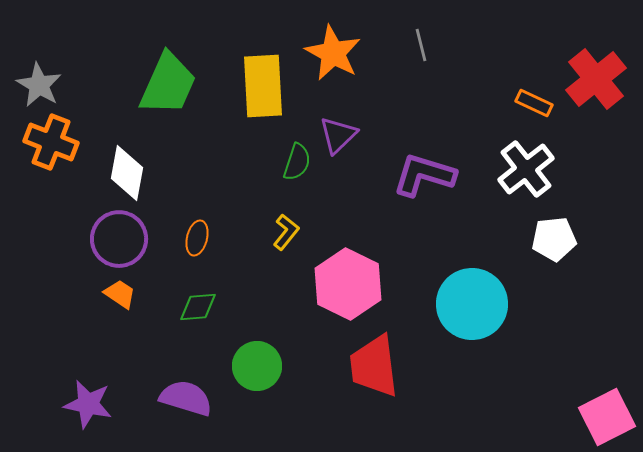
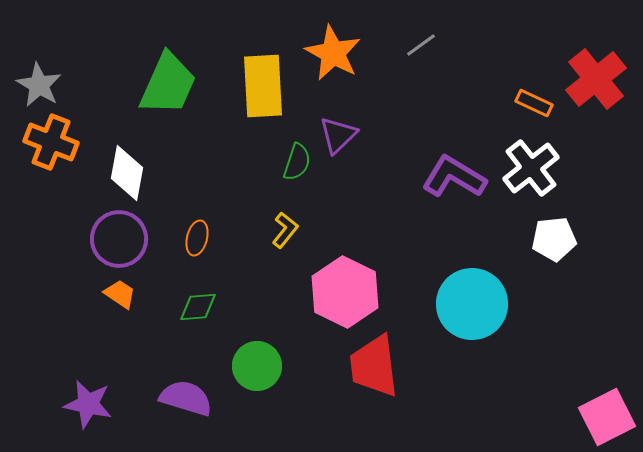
gray line: rotated 68 degrees clockwise
white cross: moved 5 px right, 1 px up
purple L-shape: moved 30 px right, 2 px down; rotated 14 degrees clockwise
yellow L-shape: moved 1 px left, 2 px up
pink hexagon: moved 3 px left, 8 px down
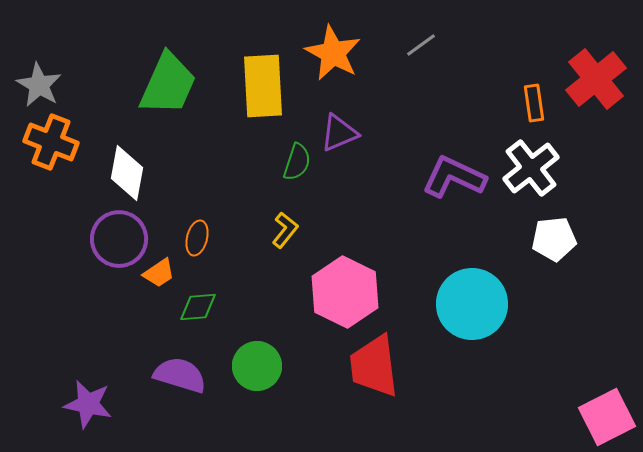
orange rectangle: rotated 57 degrees clockwise
purple triangle: moved 1 px right, 2 px up; rotated 21 degrees clockwise
purple L-shape: rotated 6 degrees counterclockwise
orange trapezoid: moved 39 px right, 21 px up; rotated 112 degrees clockwise
purple semicircle: moved 6 px left, 23 px up
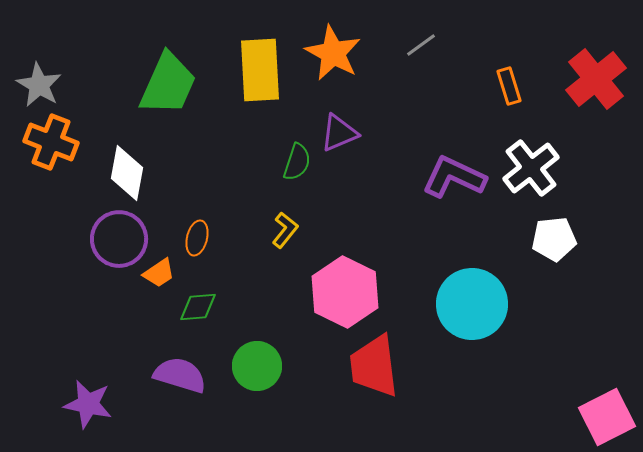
yellow rectangle: moved 3 px left, 16 px up
orange rectangle: moved 25 px left, 17 px up; rotated 9 degrees counterclockwise
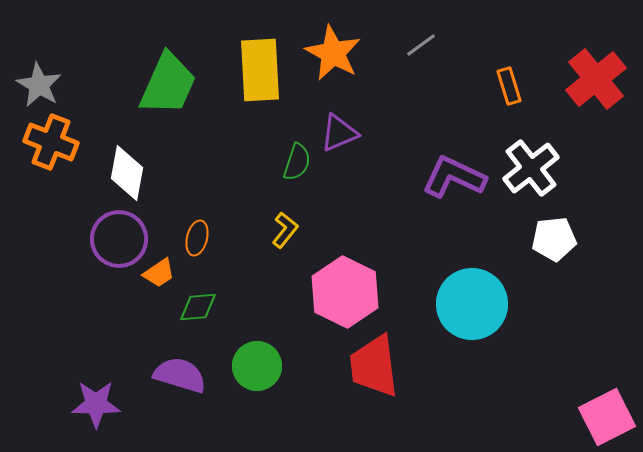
purple star: moved 8 px right; rotated 12 degrees counterclockwise
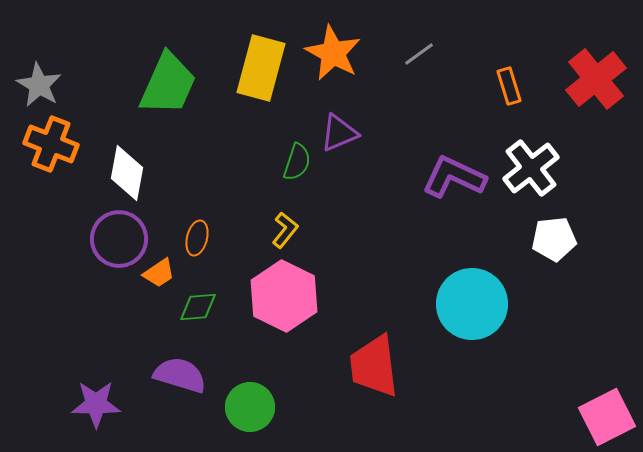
gray line: moved 2 px left, 9 px down
yellow rectangle: moved 1 px right, 2 px up; rotated 18 degrees clockwise
orange cross: moved 2 px down
pink hexagon: moved 61 px left, 4 px down
green circle: moved 7 px left, 41 px down
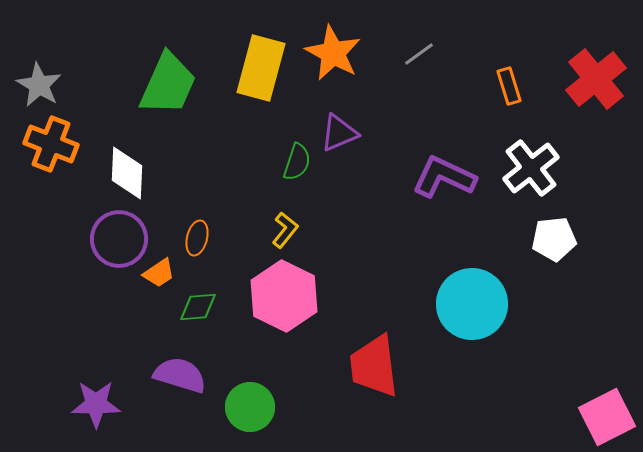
white diamond: rotated 8 degrees counterclockwise
purple L-shape: moved 10 px left
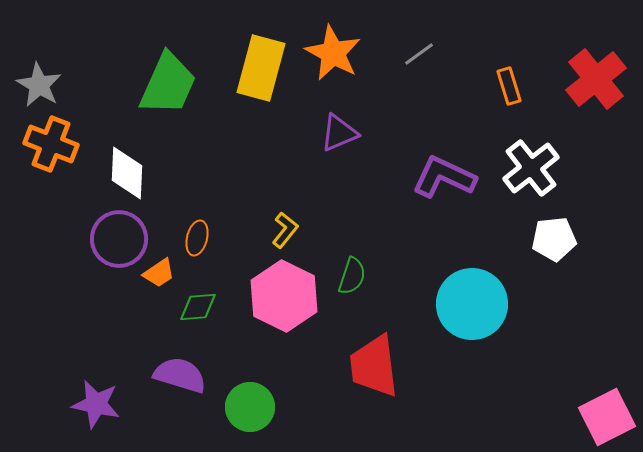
green semicircle: moved 55 px right, 114 px down
purple star: rotated 12 degrees clockwise
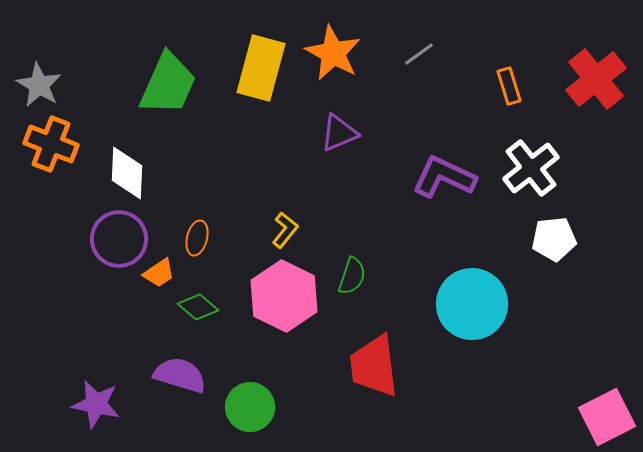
green diamond: rotated 45 degrees clockwise
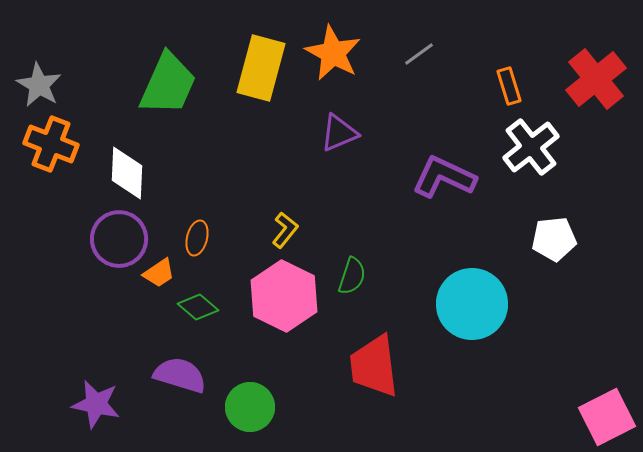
white cross: moved 21 px up
